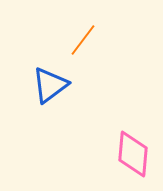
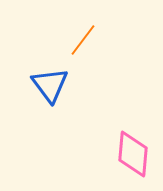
blue triangle: rotated 30 degrees counterclockwise
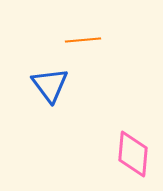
orange line: rotated 48 degrees clockwise
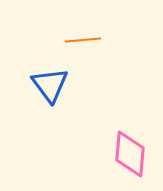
pink diamond: moved 3 px left
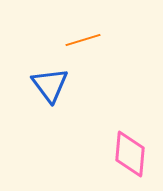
orange line: rotated 12 degrees counterclockwise
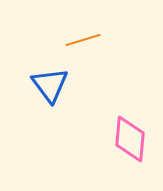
pink diamond: moved 15 px up
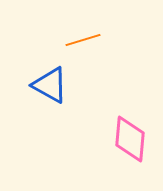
blue triangle: rotated 24 degrees counterclockwise
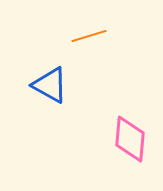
orange line: moved 6 px right, 4 px up
